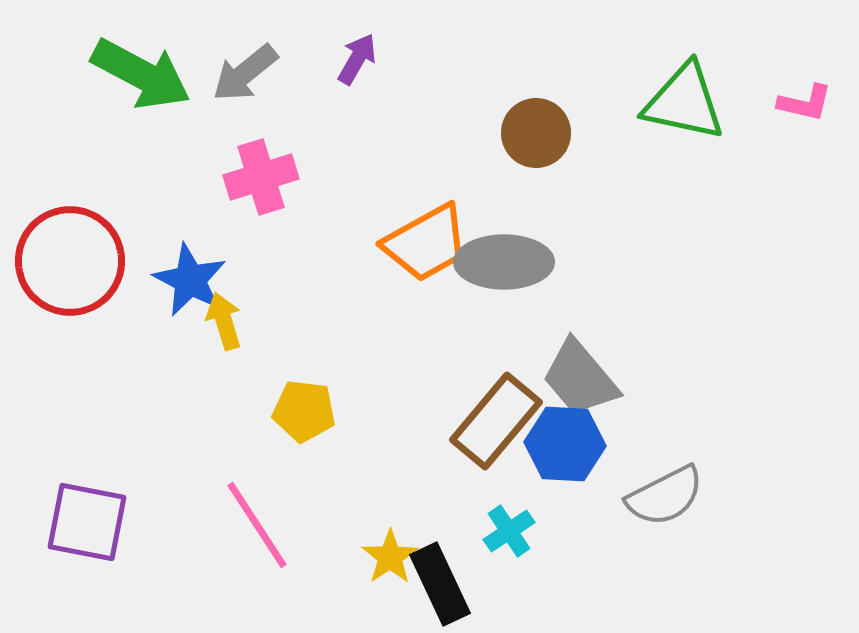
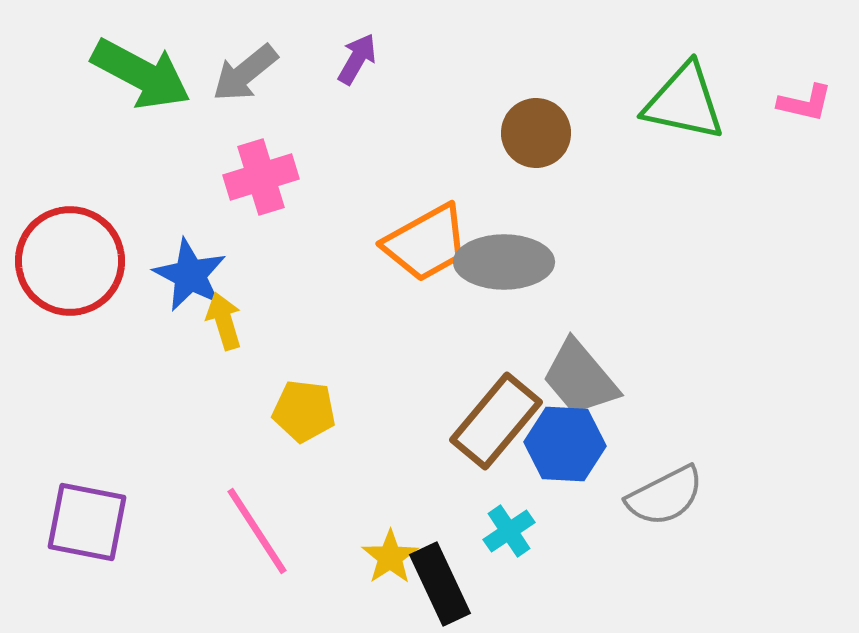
blue star: moved 5 px up
pink line: moved 6 px down
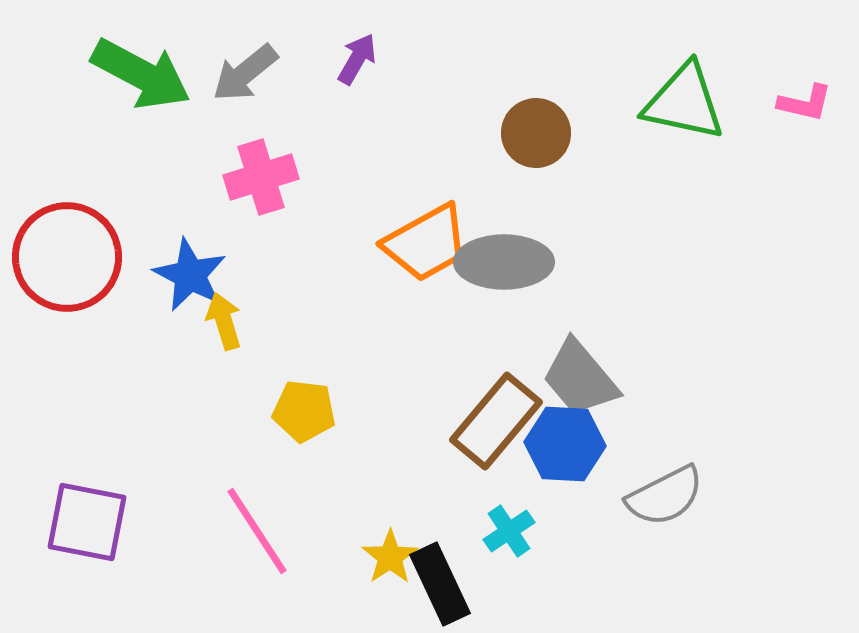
red circle: moved 3 px left, 4 px up
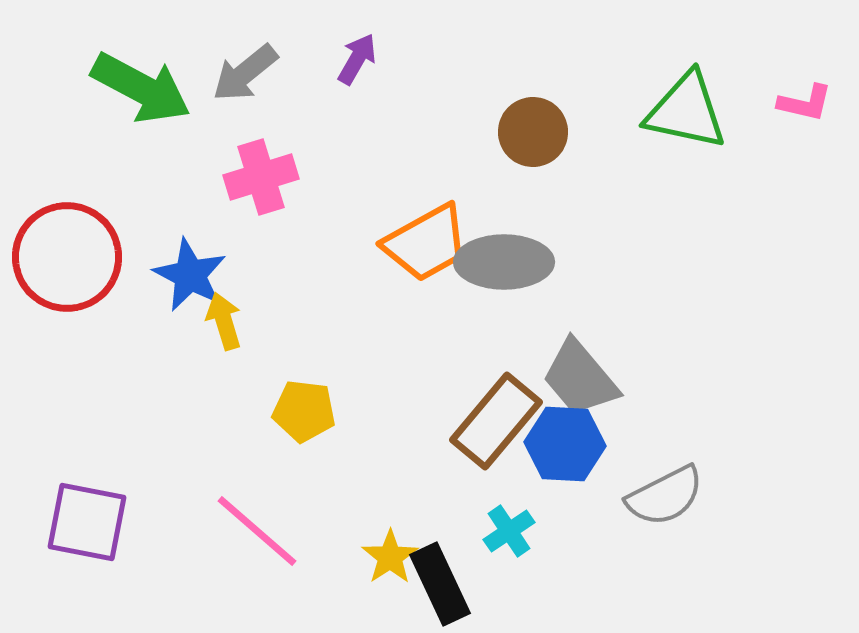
green arrow: moved 14 px down
green triangle: moved 2 px right, 9 px down
brown circle: moved 3 px left, 1 px up
pink line: rotated 16 degrees counterclockwise
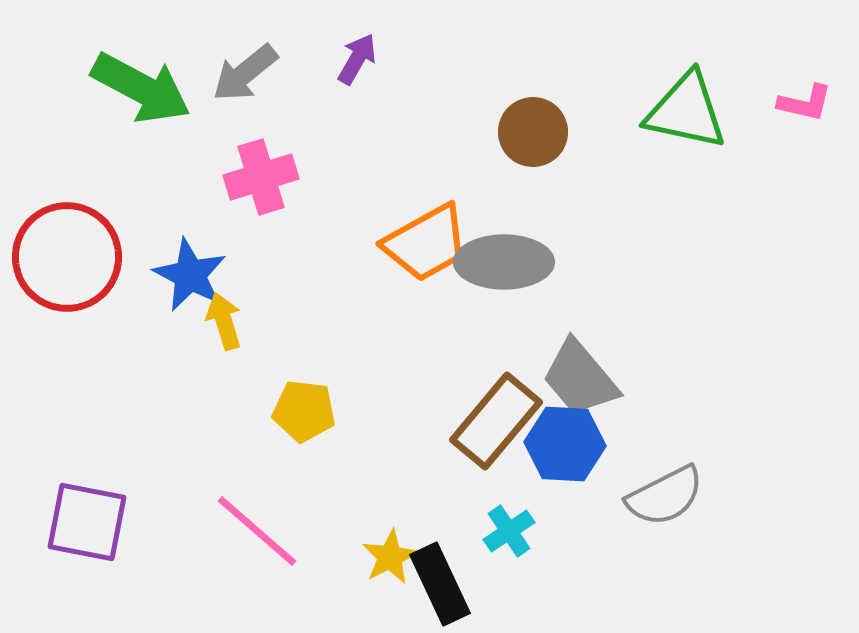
yellow star: rotated 6 degrees clockwise
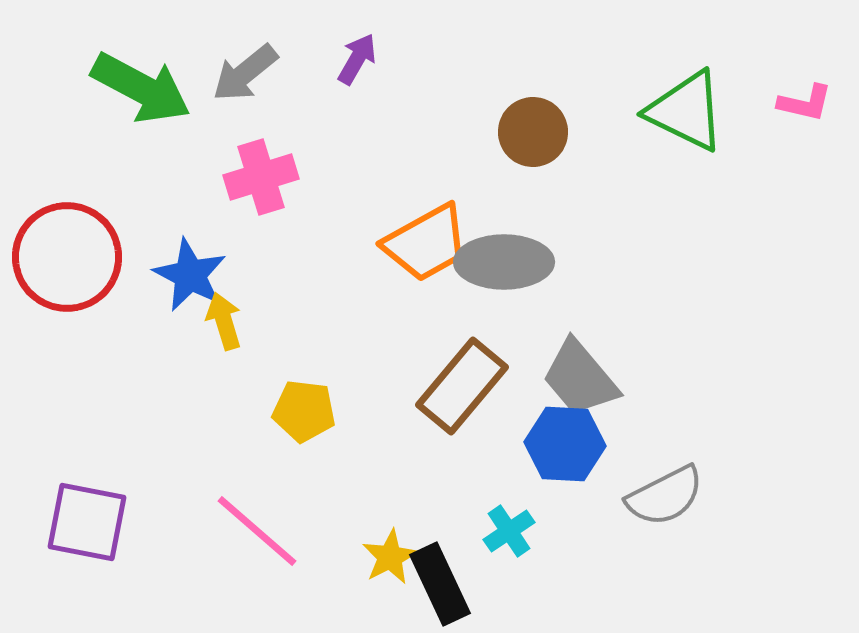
green triangle: rotated 14 degrees clockwise
brown rectangle: moved 34 px left, 35 px up
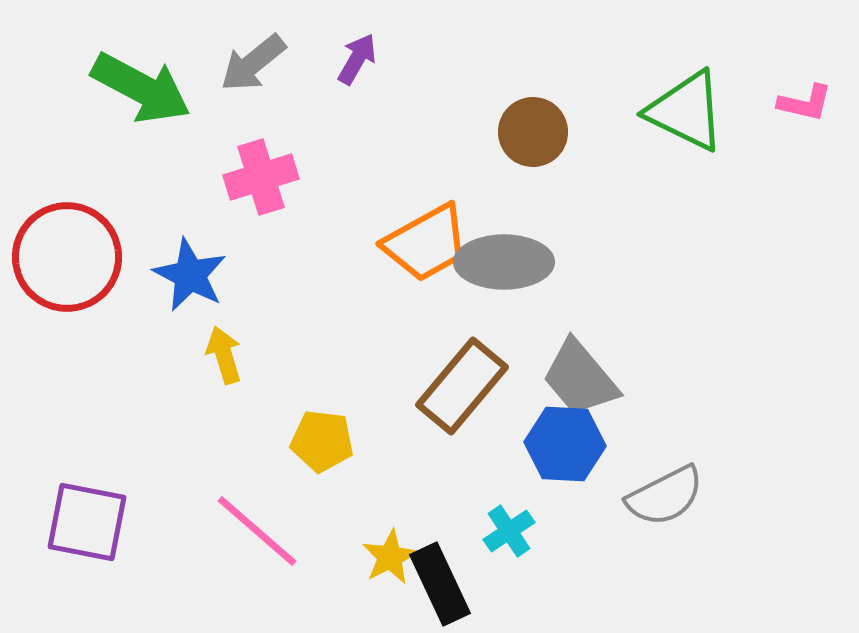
gray arrow: moved 8 px right, 10 px up
yellow arrow: moved 34 px down
yellow pentagon: moved 18 px right, 30 px down
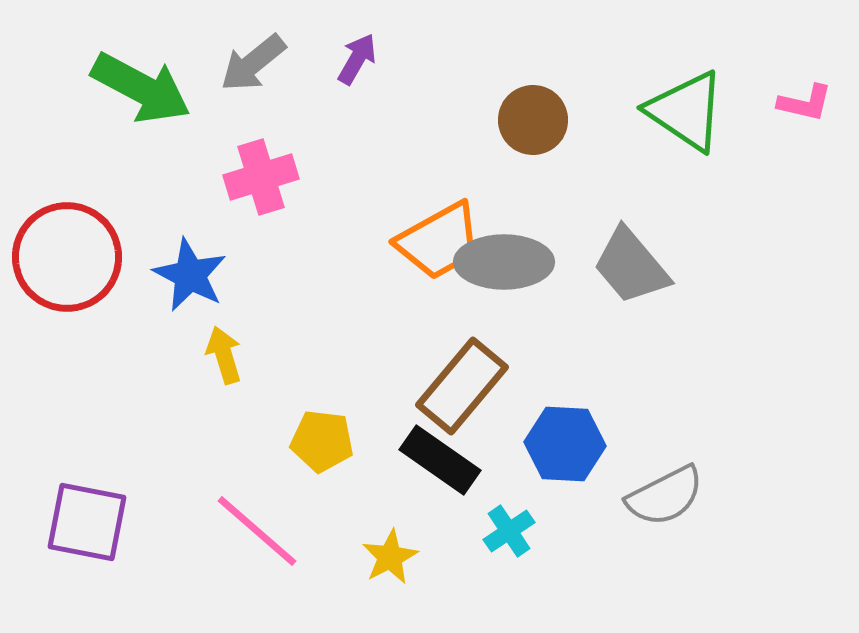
green triangle: rotated 8 degrees clockwise
brown circle: moved 12 px up
orange trapezoid: moved 13 px right, 2 px up
gray trapezoid: moved 51 px right, 112 px up
black rectangle: moved 124 px up; rotated 30 degrees counterclockwise
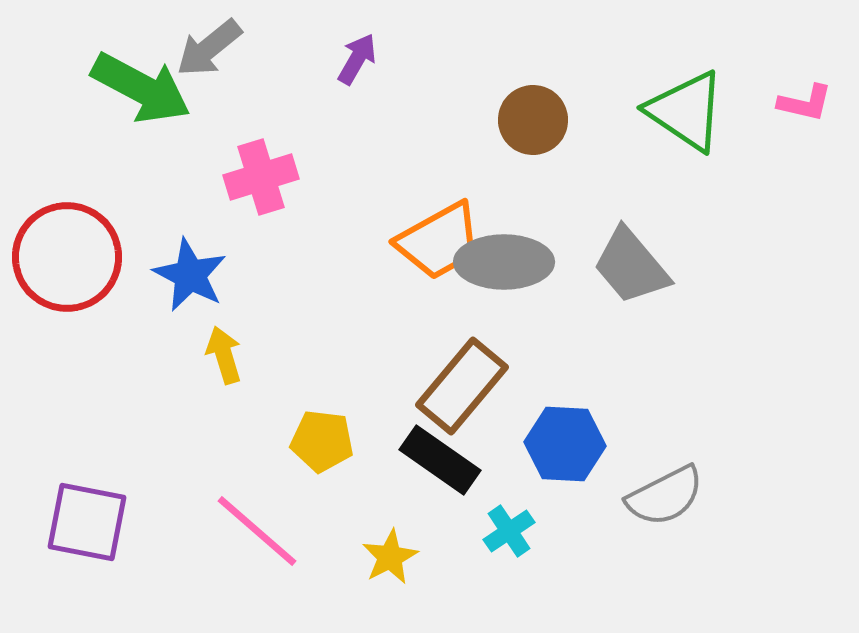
gray arrow: moved 44 px left, 15 px up
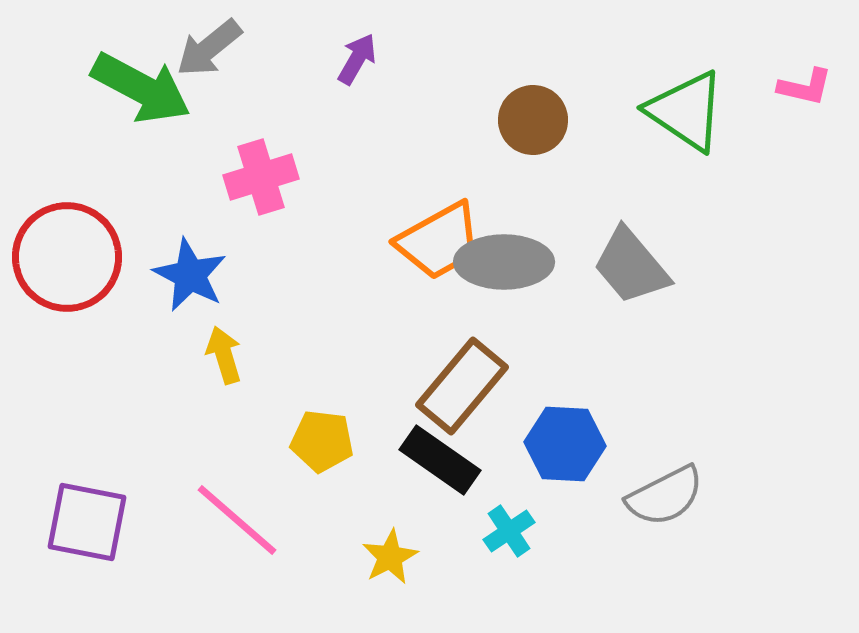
pink L-shape: moved 16 px up
pink line: moved 20 px left, 11 px up
